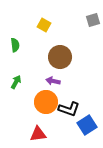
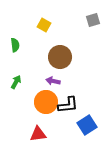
black L-shape: moved 1 px left, 4 px up; rotated 25 degrees counterclockwise
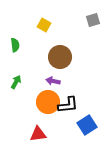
orange circle: moved 2 px right
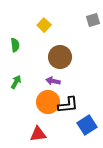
yellow square: rotated 16 degrees clockwise
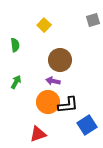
brown circle: moved 3 px down
red triangle: rotated 12 degrees counterclockwise
